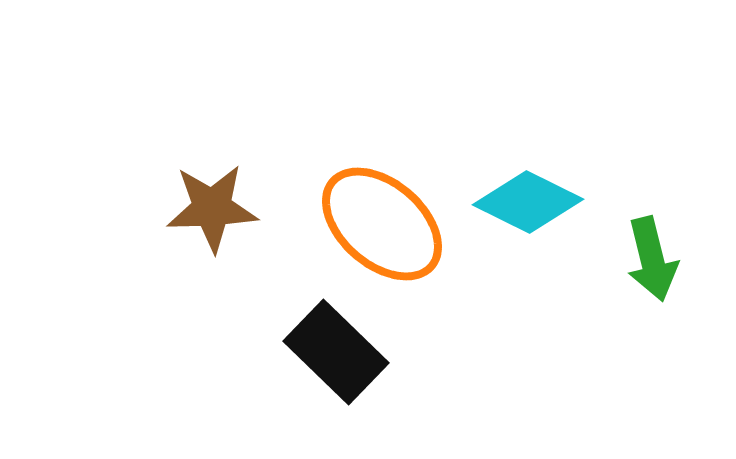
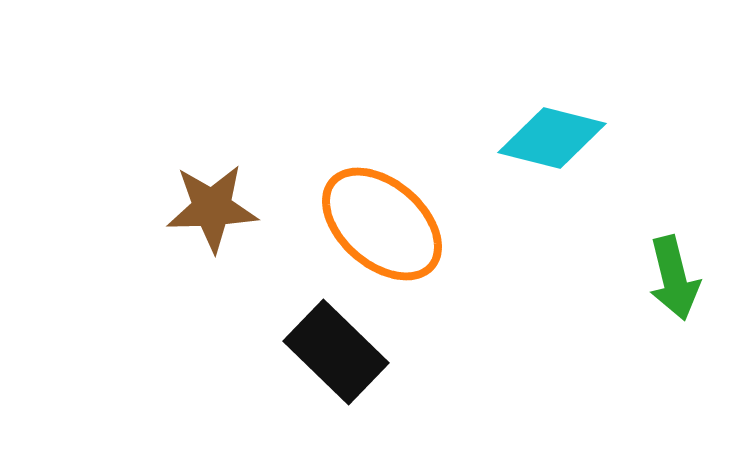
cyan diamond: moved 24 px right, 64 px up; rotated 12 degrees counterclockwise
green arrow: moved 22 px right, 19 px down
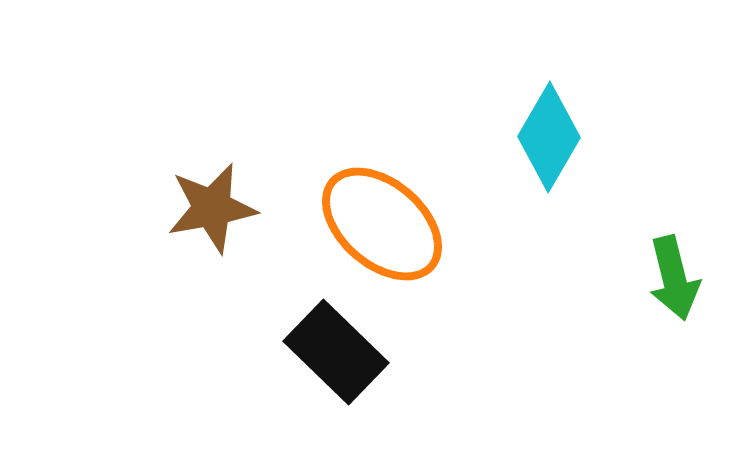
cyan diamond: moved 3 px left, 1 px up; rotated 74 degrees counterclockwise
brown star: rotated 8 degrees counterclockwise
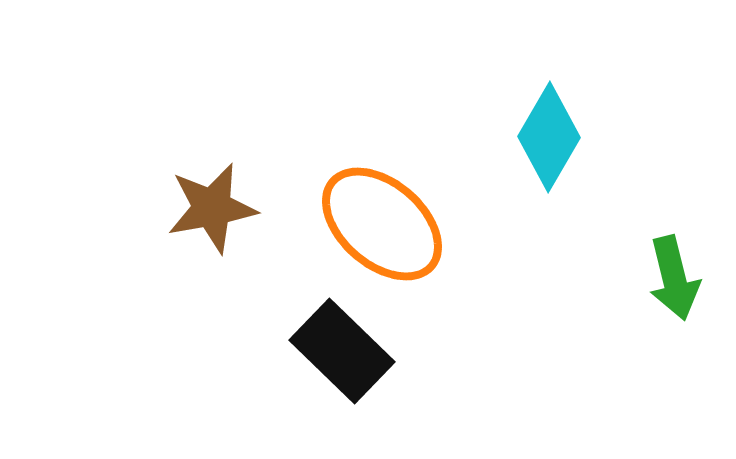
black rectangle: moved 6 px right, 1 px up
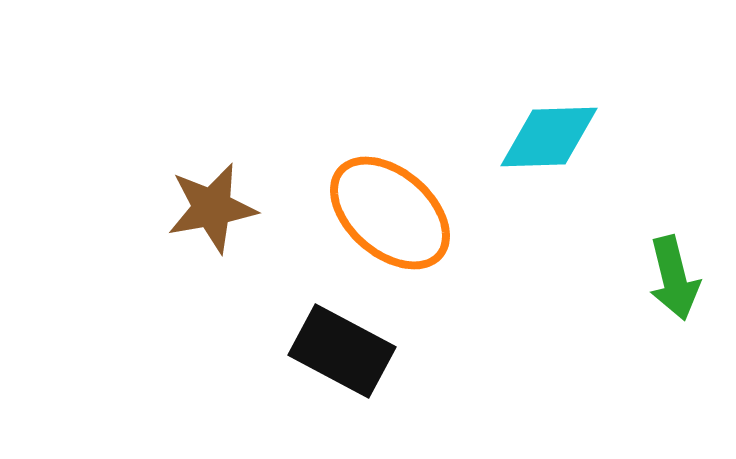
cyan diamond: rotated 58 degrees clockwise
orange ellipse: moved 8 px right, 11 px up
black rectangle: rotated 16 degrees counterclockwise
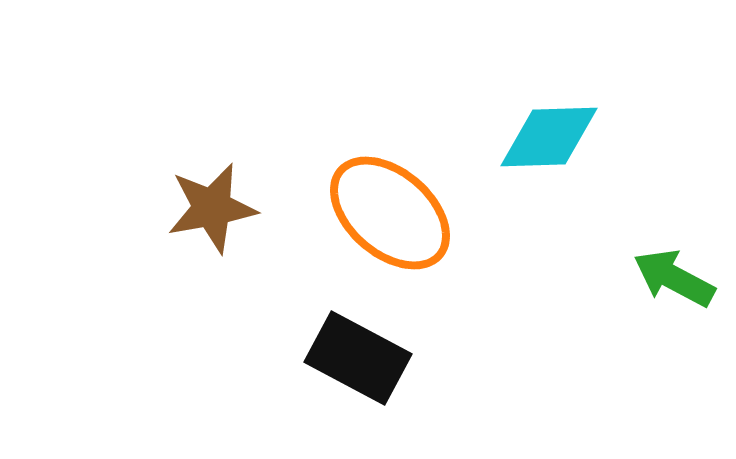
green arrow: rotated 132 degrees clockwise
black rectangle: moved 16 px right, 7 px down
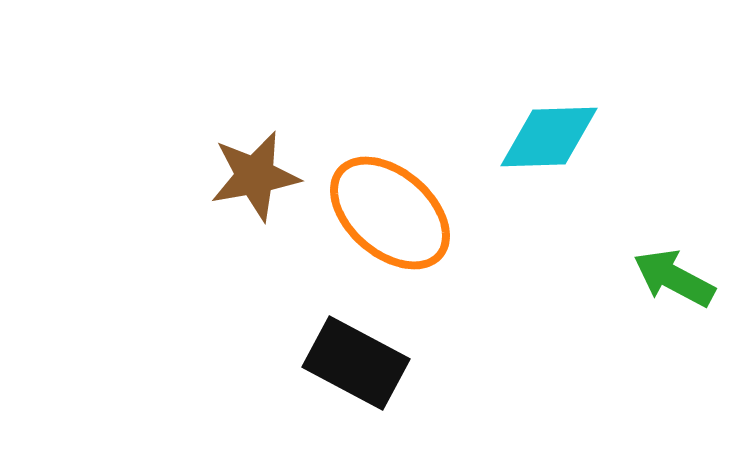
brown star: moved 43 px right, 32 px up
black rectangle: moved 2 px left, 5 px down
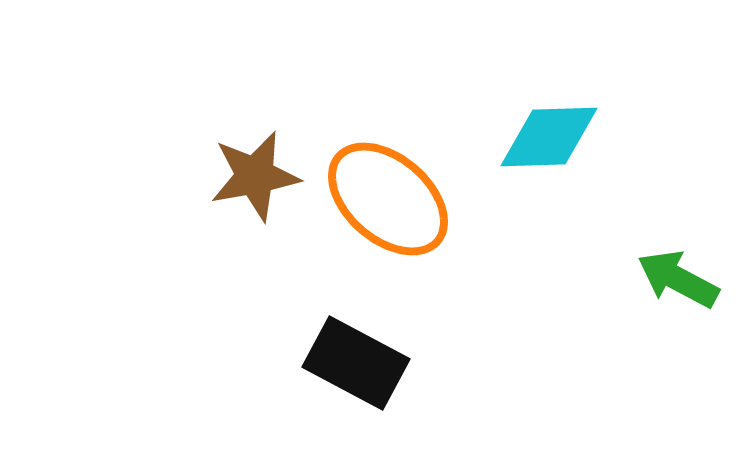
orange ellipse: moved 2 px left, 14 px up
green arrow: moved 4 px right, 1 px down
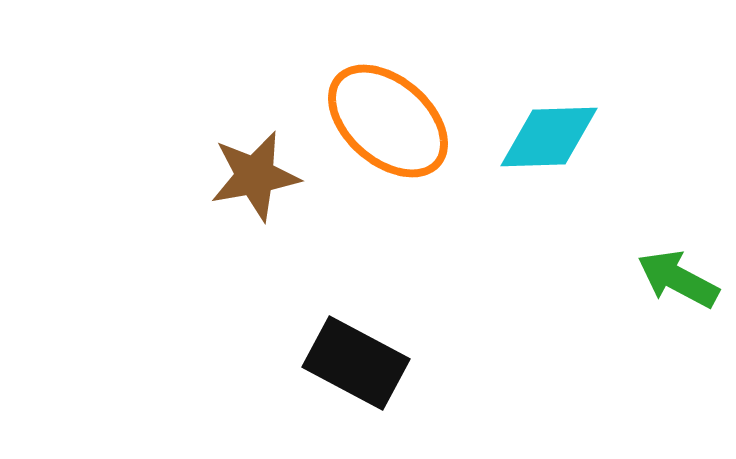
orange ellipse: moved 78 px up
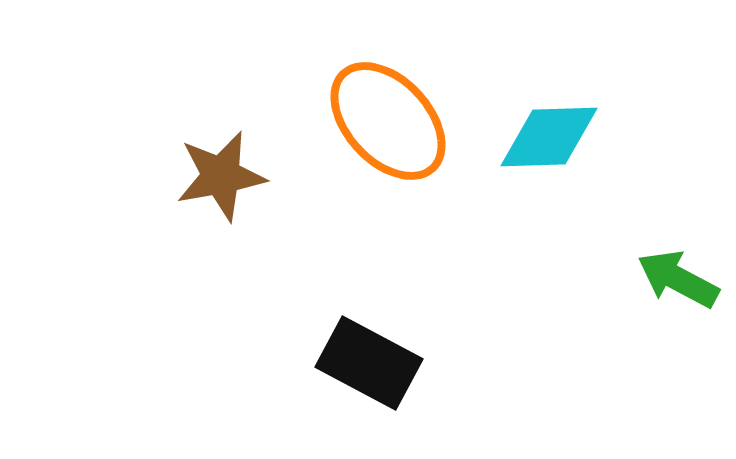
orange ellipse: rotated 6 degrees clockwise
brown star: moved 34 px left
black rectangle: moved 13 px right
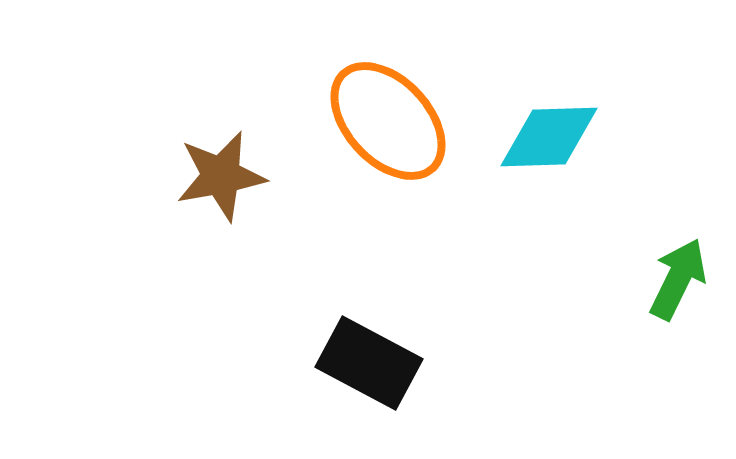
green arrow: rotated 88 degrees clockwise
